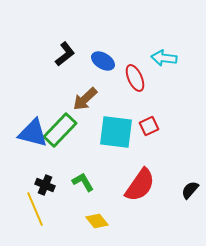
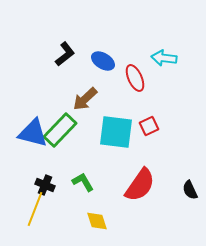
black semicircle: rotated 66 degrees counterclockwise
yellow line: rotated 44 degrees clockwise
yellow diamond: rotated 20 degrees clockwise
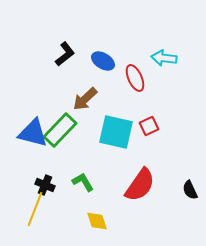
cyan square: rotated 6 degrees clockwise
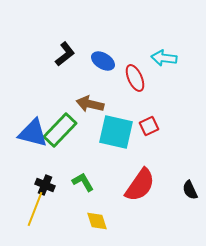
brown arrow: moved 5 px right, 5 px down; rotated 56 degrees clockwise
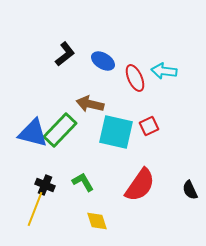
cyan arrow: moved 13 px down
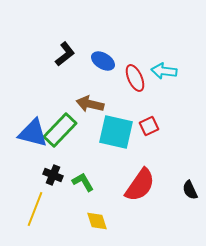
black cross: moved 8 px right, 10 px up
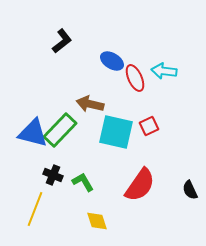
black L-shape: moved 3 px left, 13 px up
blue ellipse: moved 9 px right
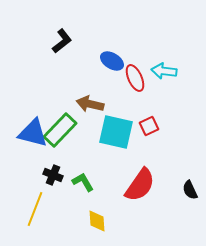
yellow diamond: rotated 15 degrees clockwise
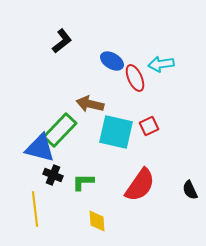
cyan arrow: moved 3 px left, 7 px up; rotated 15 degrees counterclockwise
blue triangle: moved 7 px right, 15 px down
green L-shape: rotated 60 degrees counterclockwise
yellow line: rotated 28 degrees counterclockwise
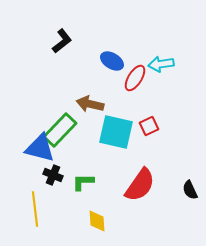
red ellipse: rotated 56 degrees clockwise
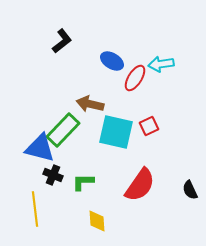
green rectangle: moved 3 px right
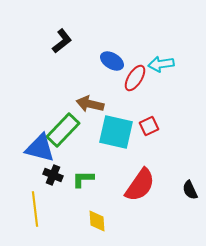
green L-shape: moved 3 px up
